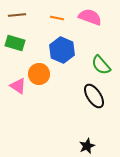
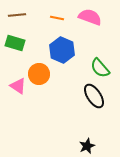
green semicircle: moved 1 px left, 3 px down
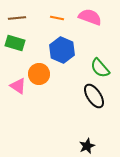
brown line: moved 3 px down
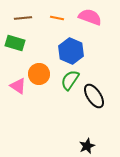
brown line: moved 6 px right
blue hexagon: moved 9 px right, 1 px down
green semicircle: moved 30 px left, 12 px down; rotated 75 degrees clockwise
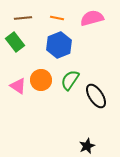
pink semicircle: moved 2 px right, 1 px down; rotated 35 degrees counterclockwise
green rectangle: moved 1 px up; rotated 36 degrees clockwise
blue hexagon: moved 12 px left, 6 px up; rotated 15 degrees clockwise
orange circle: moved 2 px right, 6 px down
black ellipse: moved 2 px right
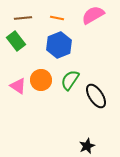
pink semicircle: moved 1 px right, 3 px up; rotated 15 degrees counterclockwise
green rectangle: moved 1 px right, 1 px up
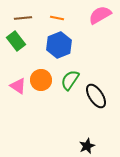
pink semicircle: moved 7 px right
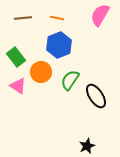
pink semicircle: rotated 30 degrees counterclockwise
green rectangle: moved 16 px down
orange circle: moved 8 px up
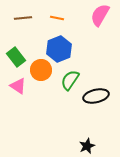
blue hexagon: moved 4 px down
orange circle: moved 2 px up
black ellipse: rotated 70 degrees counterclockwise
